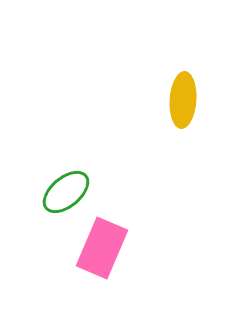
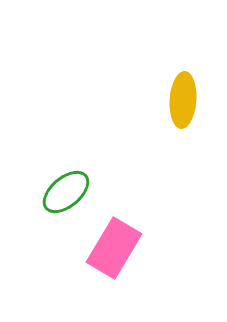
pink rectangle: moved 12 px right; rotated 8 degrees clockwise
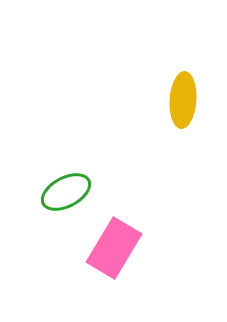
green ellipse: rotated 12 degrees clockwise
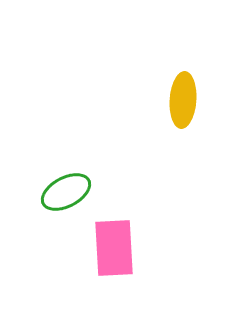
pink rectangle: rotated 34 degrees counterclockwise
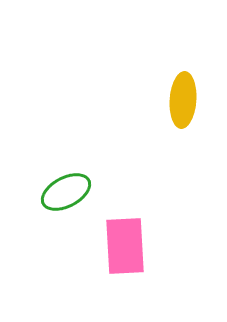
pink rectangle: moved 11 px right, 2 px up
